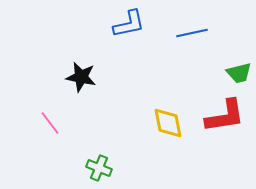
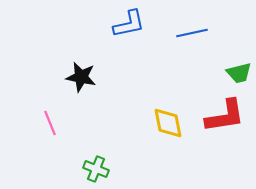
pink line: rotated 15 degrees clockwise
green cross: moved 3 px left, 1 px down
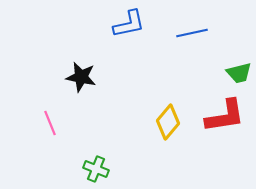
yellow diamond: moved 1 px up; rotated 52 degrees clockwise
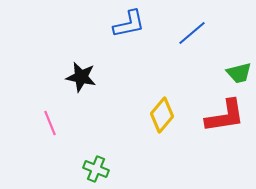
blue line: rotated 28 degrees counterclockwise
yellow diamond: moved 6 px left, 7 px up
